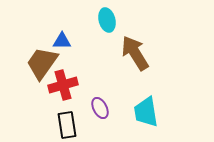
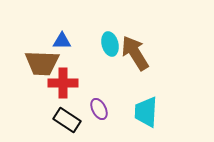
cyan ellipse: moved 3 px right, 24 px down
brown trapezoid: rotated 123 degrees counterclockwise
red cross: moved 2 px up; rotated 16 degrees clockwise
purple ellipse: moved 1 px left, 1 px down
cyan trapezoid: rotated 12 degrees clockwise
black rectangle: moved 5 px up; rotated 48 degrees counterclockwise
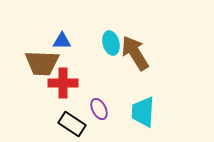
cyan ellipse: moved 1 px right, 1 px up
cyan trapezoid: moved 3 px left
black rectangle: moved 5 px right, 4 px down
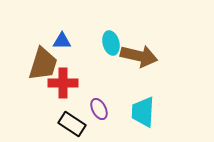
brown arrow: moved 4 px right, 3 px down; rotated 135 degrees clockwise
brown trapezoid: moved 1 px right, 1 px down; rotated 75 degrees counterclockwise
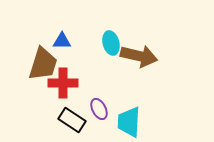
cyan trapezoid: moved 14 px left, 10 px down
black rectangle: moved 4 px up
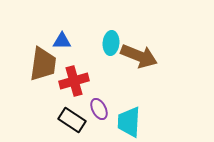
cyan ellipse: rotated 20 degrees clockwise
brown arrow: rotated 9 degrees clockwise
brown trapezoid: rotated 9 degrees counterclockwise
red cross: moved 11 px right, 2 px up; rotated 16 degrees counterclockwise
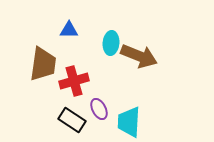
blue triangle: moved 7 px right, 11 px up
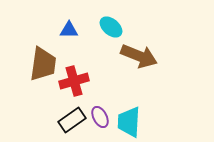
cyan ellipse: moved 16 px up; rotated 55 degrees counterclockwise
purple ellipse: moved 1 px right, 8 px down
black rectangle: rotated 68 degrees counterclockwise
